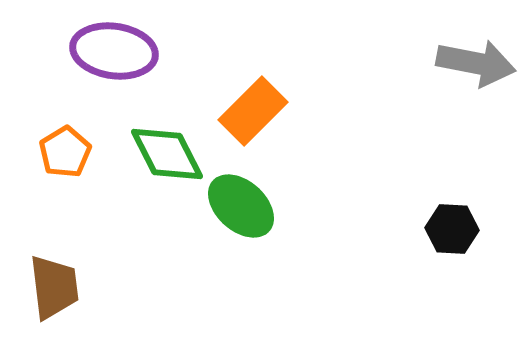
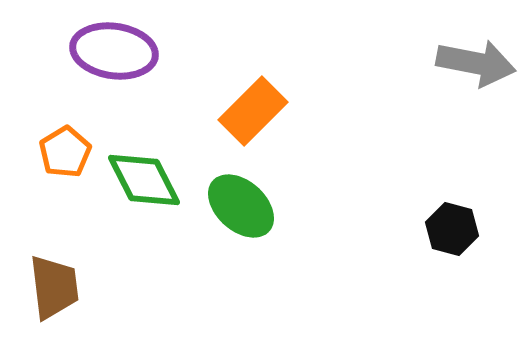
green diamond: moved 23 px left, 26 px down
black hexagon: rotated 12 degrees clockwise
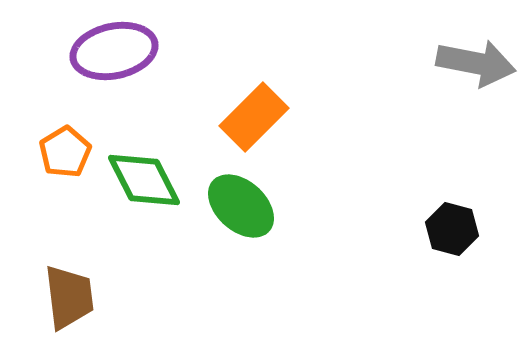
purple ellipse: rotated 20 degrees counterclockwise
orange rectangle: moved 1 px right, 6 px down
brown trapezoid: moved 15 px right, 10 px down
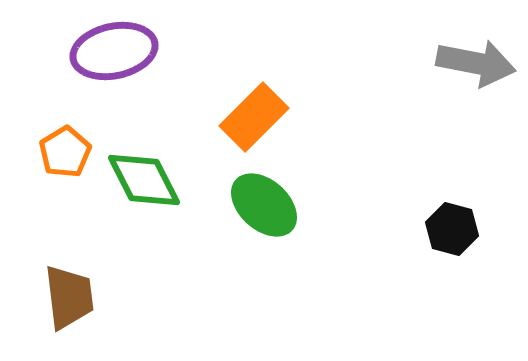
green ellipse: moved 23 px right, 1 px up
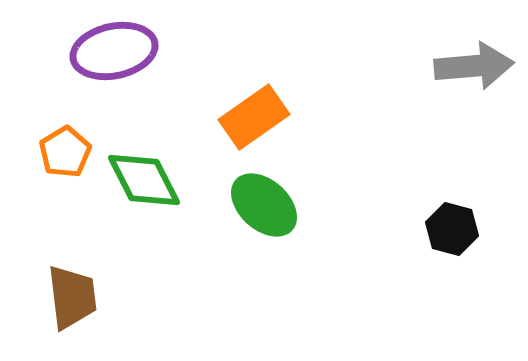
gray arrow: moved 2 px left, 3 px down; rotated 16 degrees counterclockwise
orange rectangle: rotated 10 degrees clockwise
brown trapezoid: moved 3 px right
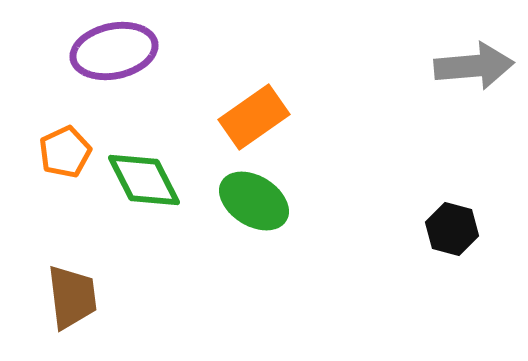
orange pentagon: rotated 6 degrees clockwise
green ellipse: moved 10 px left, 4 px up; rotated 10 degrees counterclockwise
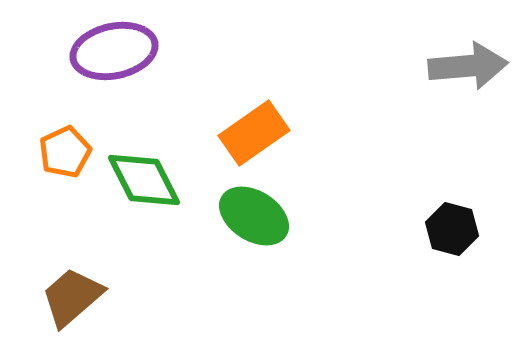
gray arrow: moved 6 px left
orange rectangle: moved 16 px down
green ellipse: moved 15 px down
brown trapezoid: rotated 124 degrees counterclockwise
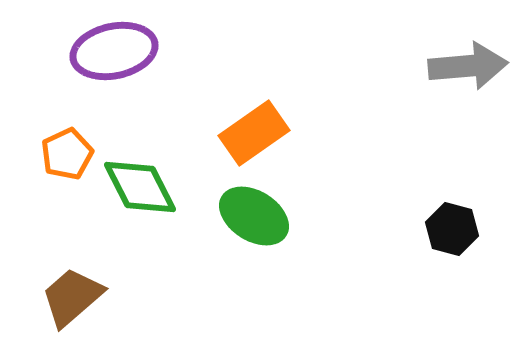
orange pentagon: moved 2 px right, 2 px down
green diamond: moved 4 px left, 7 px down
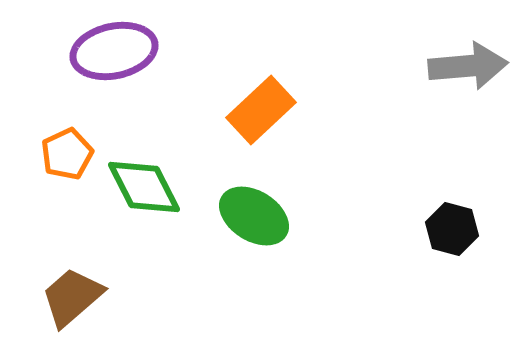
orange rectangle: moved 7 px right, 23 px up; rotated 8 degrees counterclockwise
green diamond: moved 4 px right
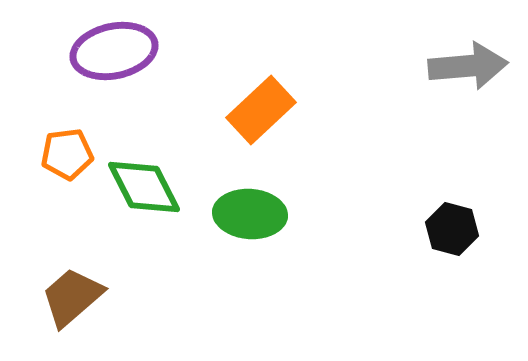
orange pentagon: rotated 18 degrees clockwise
green ellipse: moved 4 px left, 2 px up; rotated 28 degrees counterclockwise
